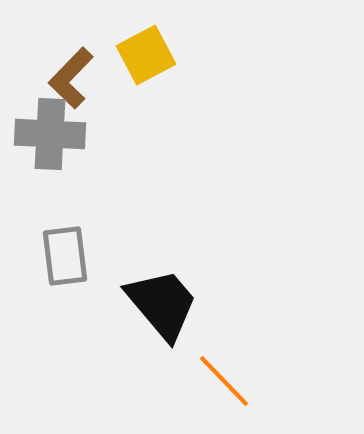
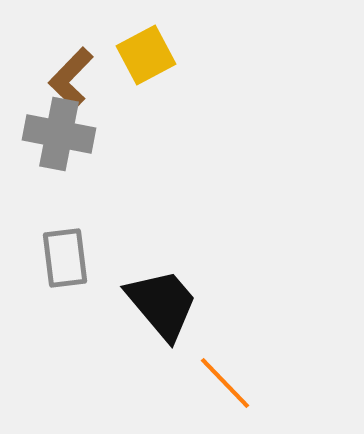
gray cross: moved 9 px right; rotated 8 degrees clockwise
gray rectangle: moved 2 px down
orange line: moved 1 px right, 2 px down
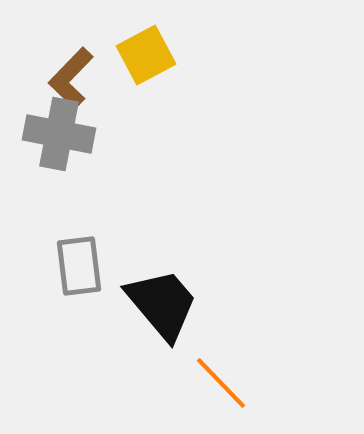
gray rectangle: moved 14 px right, 8 px down
orange line: moved 4 px left
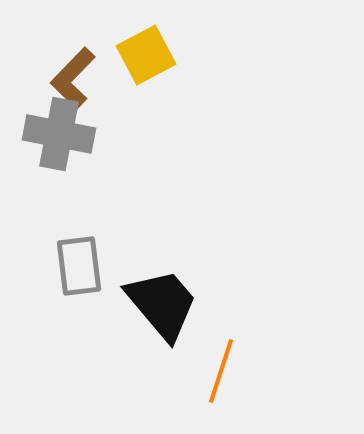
brown L-shape: moved 2 px right
orange line: moved 12 px up; rotated 62 degrees clockwise
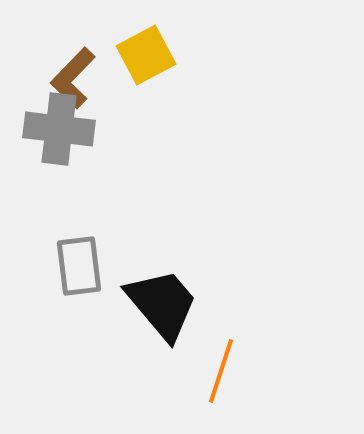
gray cross: moved 5 px up; rotated 4 degrees counterclockwise
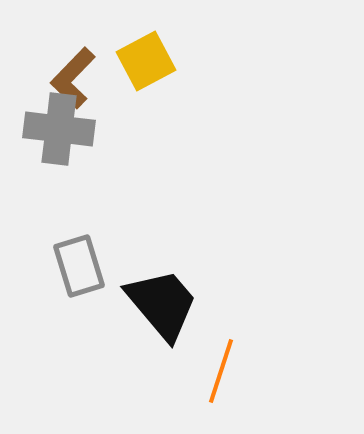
yellow square: moved 6 px down
gray rectangle: rotated 10 degrees counterclockwise
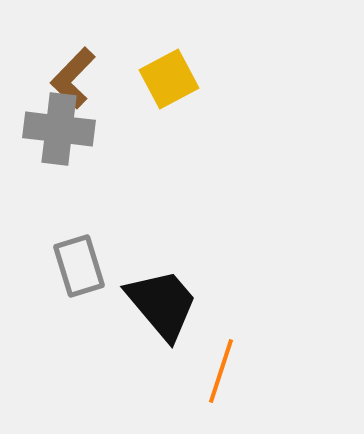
yellow square: moved 23 px right, 18 px down
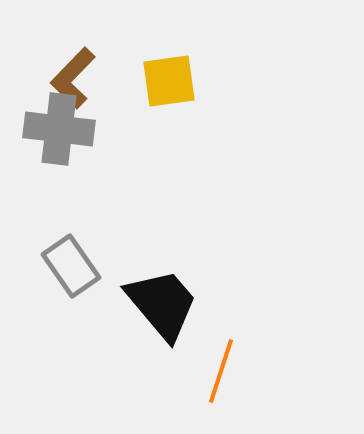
yellow square: moved 2 px down; rotated 20 degrees clockwise
gray rectangle: moved 8 px left; rotated 18 degrees counterclockwise
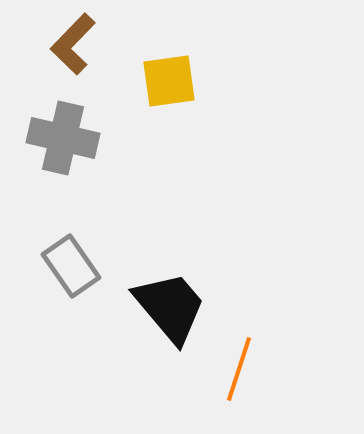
brown L-shape: moved 34 px up
gray cross: moved 4 px right, 9 px down; rotated 6 degrees clockwise
black trapezoid: moved 8 px right, 3 px down
orange line: moved 18 px right, 2 px up
